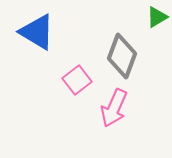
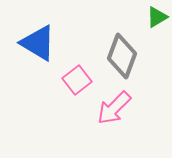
blue triangle: moved 1 px right, 11 px down
pink arrow: rotated 21 degrees clockwise
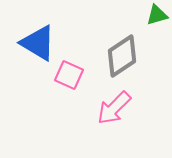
green triangle: moved 2 px up; rotated 15 degrees clockwise
gray diamond: rotated 36 degrees clockwise
pink square: moved 8 px left, 5 px up; rotated 28 degrees counterclockwise
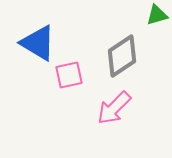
pink square: rotated 36 degrees counterclockwise
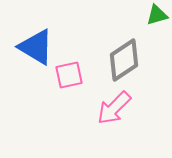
blue triangle: moved 2 px left, 4 px down
gray diamond: moved 2 px right, 4 px down
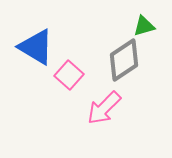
green triangle: moved 13 px left, 11 px down
pink square: rotated 36 degrees counterclockwise
pink arrow: moved 10 px left
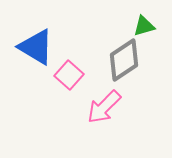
pink arrow: moved 1 px up
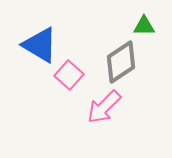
green triangle: rotated 15 degrees clockwise
blue triangle: moved 4 px right, 2 px up
gray diamond: moved 3 px left, 2 px down
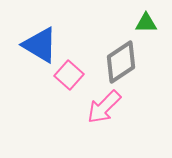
green triangle: moved 2 px right, 3 px up
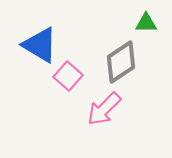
pink square: moved 1 px left, 1 px down
pink arrow: moved 2 px down
